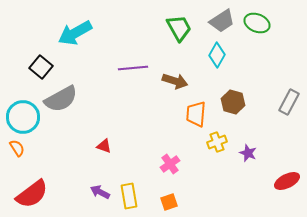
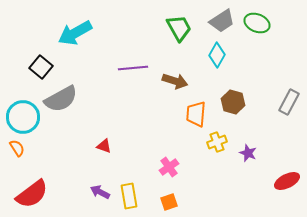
pink cross: moved 1 px left, 3 px down
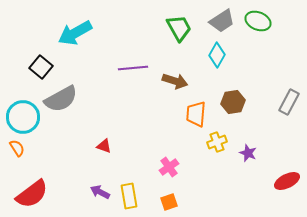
green ellipse: moved 1 px right, 2 px up
brown hexagon: rotated 25 degrees counterclockwise
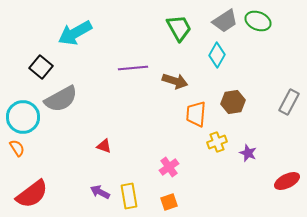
gray trapezoid: moved 3 px right
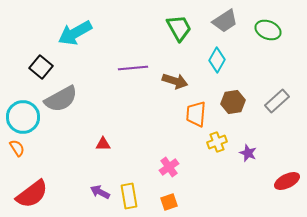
green ellipse: moved 10 px right, 9 px down
cyan diamond: moved 5 px down
gray rectangle: moved 12 px left, 1 px up; rotated 20 degrees clockwise
red triangle: moved 1 px left, 2 px up; rotated 21 degrees counterclockwise
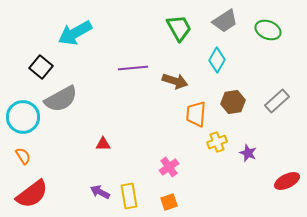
orange semicircle: moved 6 px right, 8 px down
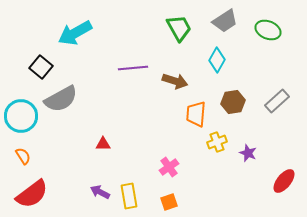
cyan circle: moved 2 px left, 1 px up
red ellipse: moved 3 px left; rotated 25 degrees counterclockwise
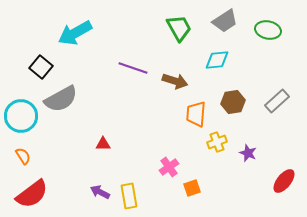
green ellipse: rotated 10 degrees counterclockwise
cyan diamond: rotated 55 degrees clockwise
purple line: rotated 24 degrees clockwise
orange square: moved 23 px right, 14 px up
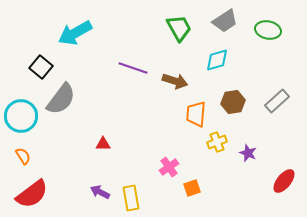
cyan diamond: rotated 10 degrees counterclockwise
gray semicircle: rotated 24 degrees counterclockwise
yellow rectangle: moved 2 px right, 2 px down
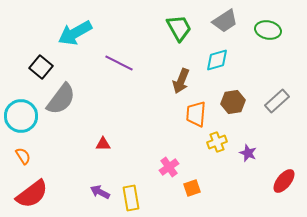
purple line: moved 14 px left, 5 px up; rotated 8 degrees clockwise
brown arrow: moved 6 px right; rotated 95 degrees clockwise
